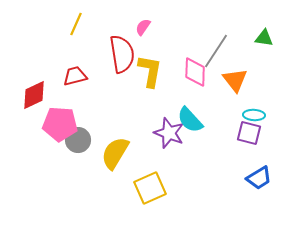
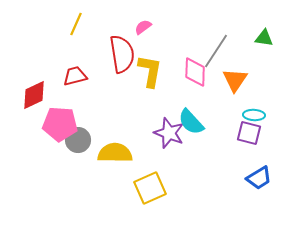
pink semicircle: rotated 18 degrees clockwise
orange triangle: rotated 12 degrees clockwise
cyan semicircle: moved 1 px right, 2 px down
yellow semicircle: rotated 60 degrees clockwise
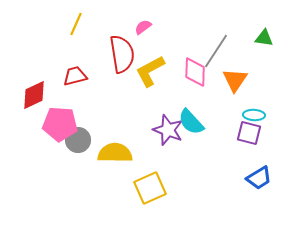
yellow L-shape: rotated 128 degrees counterclockwise
purple star: moved 1 px left, 3 px up
